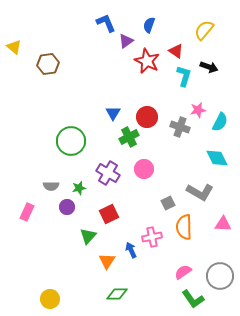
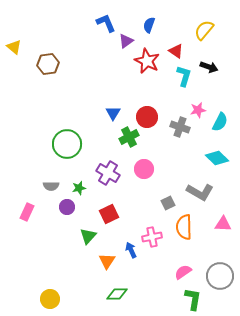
green circle: moved 4 px left, 3 px down
cyan diamond: rotated 20 degrees counterclockwise
green L-shape: rotated 135 degrees counterclockwise
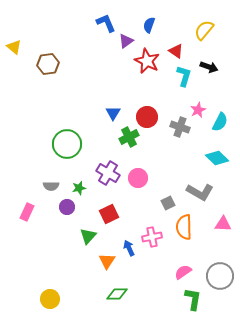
pink star: rotated 14 degrees counterclockwise
pink circle: moved 6 px left, 9 px down
blue arrow: moved 2 px left, 2 px up
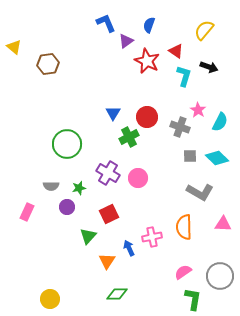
pink star: rotated 14 degrees counterclockwise
gray square: moved 22 px right, 47 px up; rotated 24 degrees clockwise
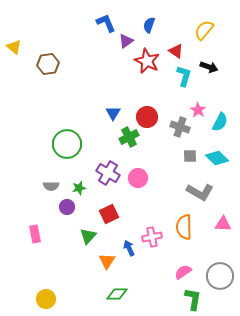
pink rectangle: moved 8 px right, 22 px down; rotated 36 degrees counterclockwise
yellow circle: moved 4 px left
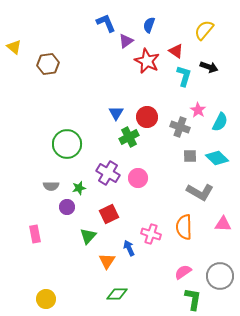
blue triangle: moved 3 px right
pink cross: moved 1 px left, 3 px up; rotated 30 degrees clockwise
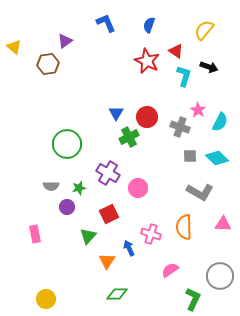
purple triangle: moved 61 px left
pink circle: moved 10 px down
pink semicircle: moved 13 px left, 2 px up
green L-shape: rotated 15 degrees clockwise
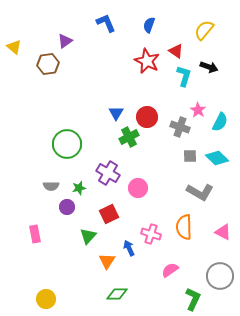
pink triangle: moved 8 px down; rotated 24 degrees clockwise
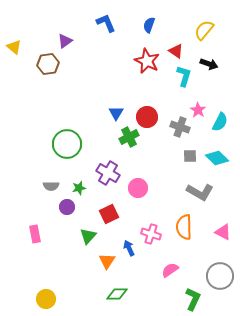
black arrow: moved 3 px up
